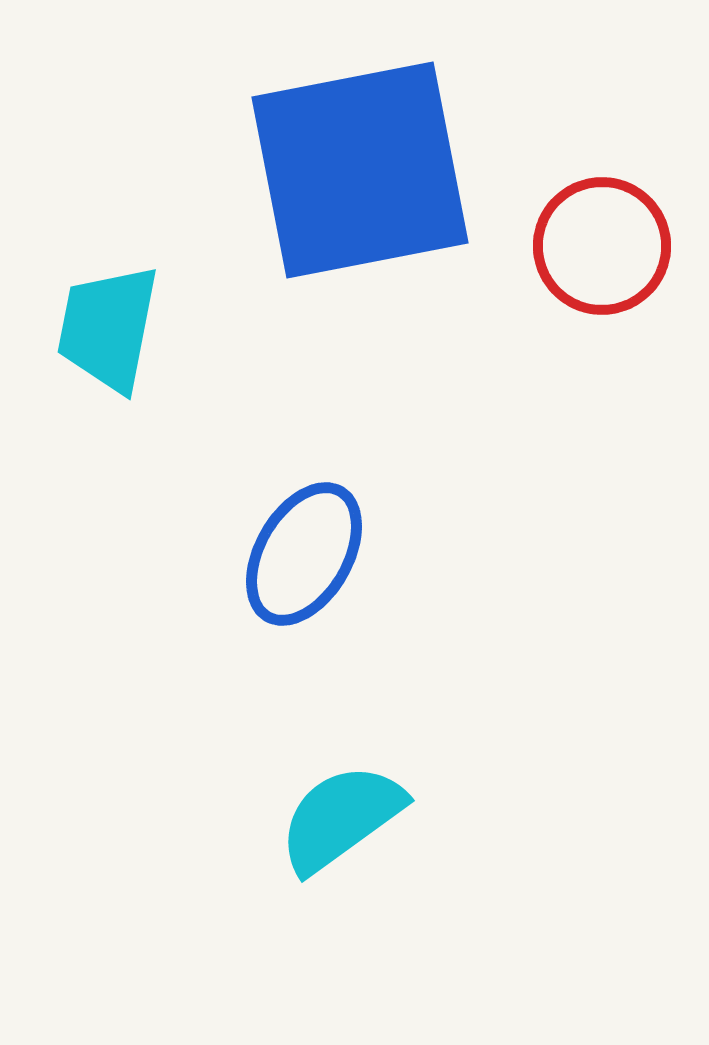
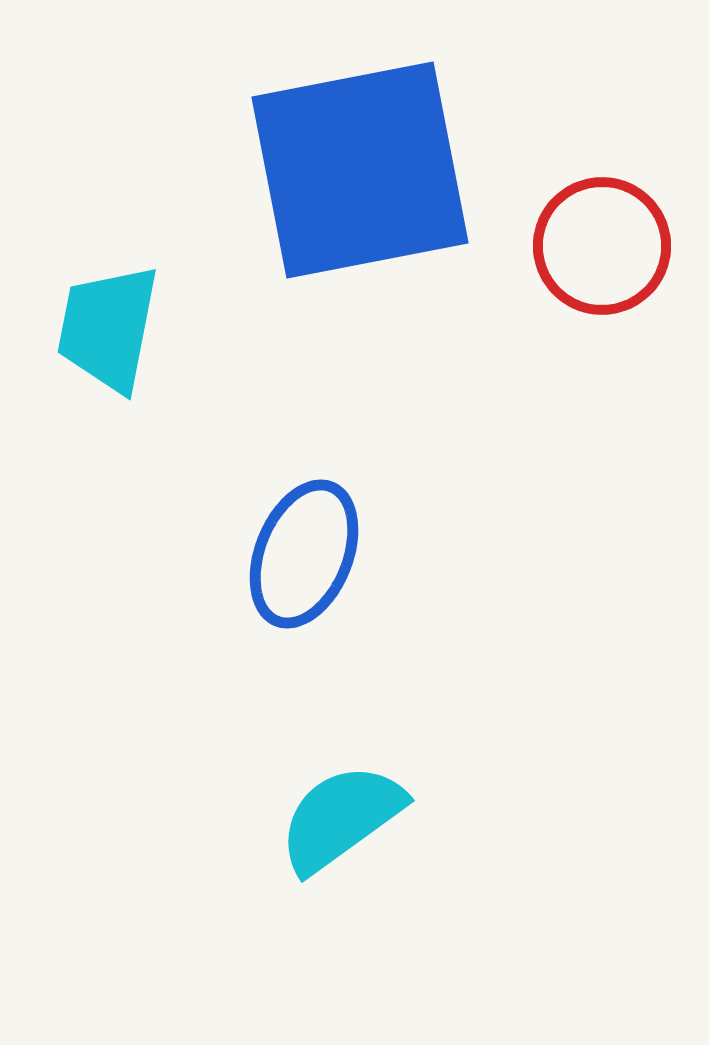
blue ellipse: rotated 8 degrees counterclockwise
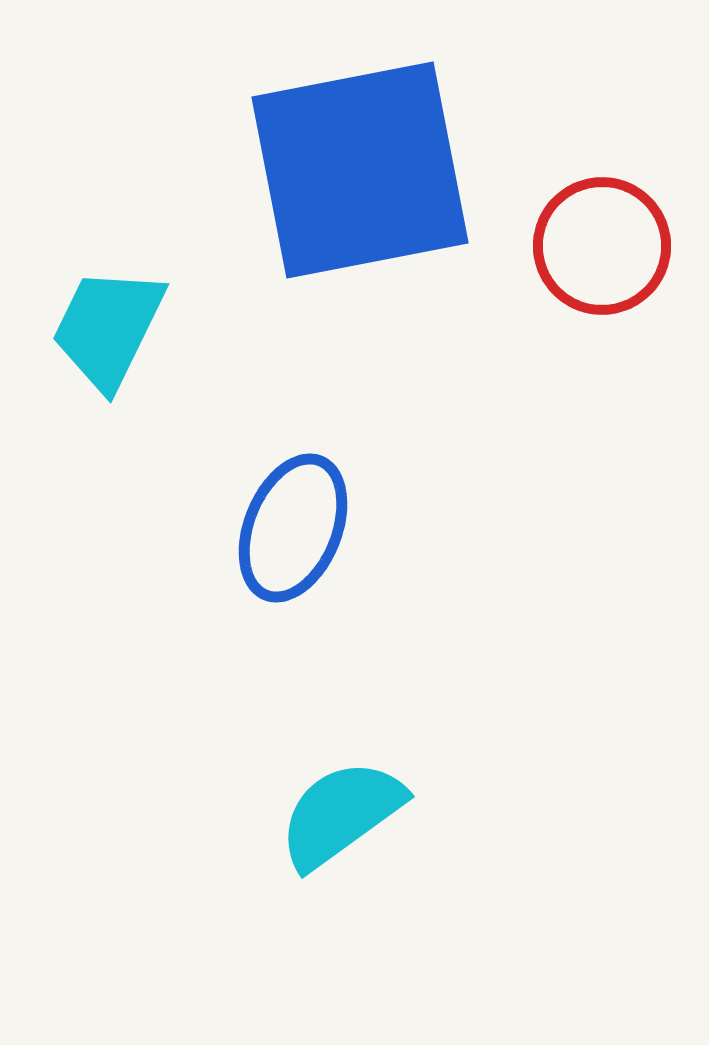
cyan trapezoid: rotated 15 degrees clockwise
blue ellipse: moved 11 px left, 26 px up
cyan semicircle: moved 4 px up
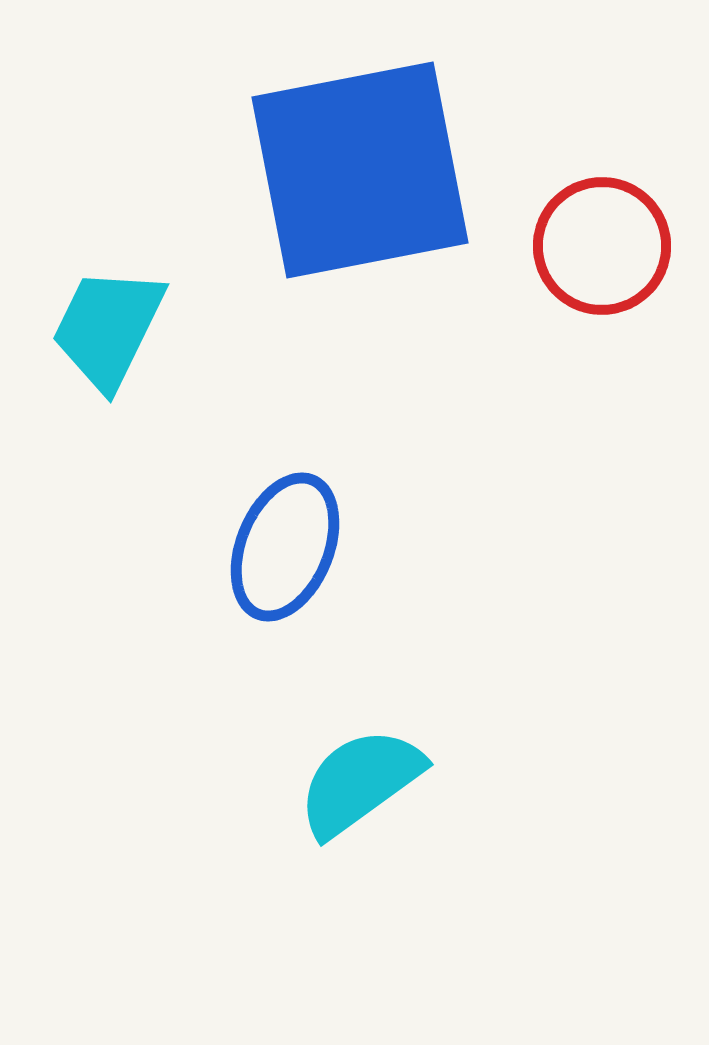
blue ellipse: moved 8 px left, 19 px down
cyan semicircle: moved 19 px right, 32 px up
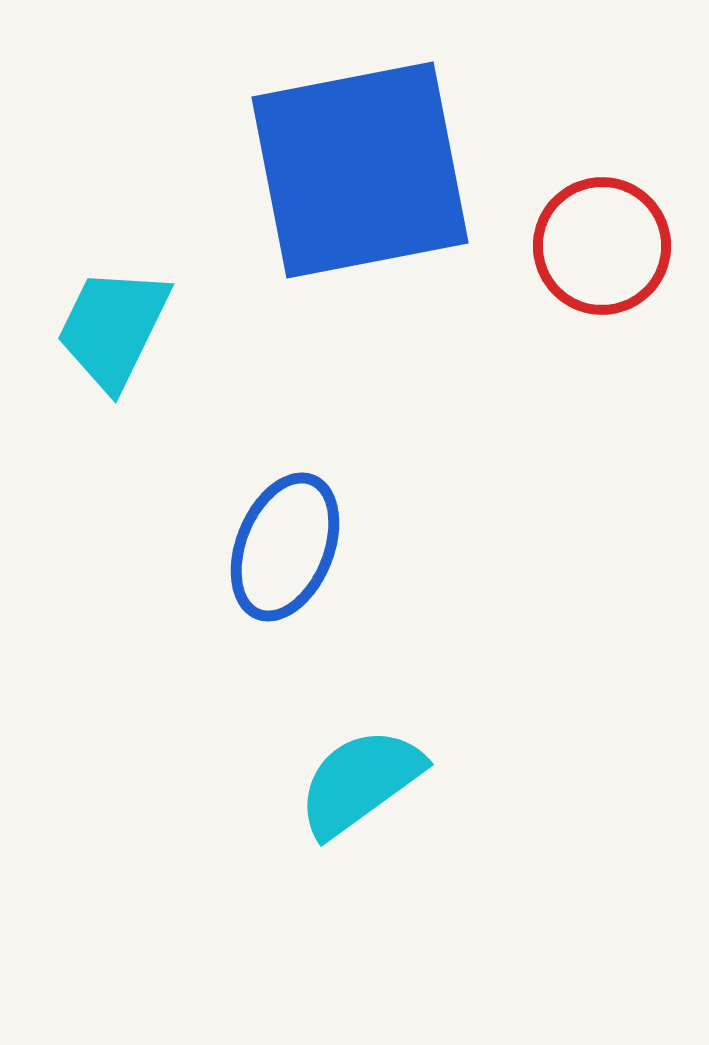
cyan trapezoid: moved 5 px right
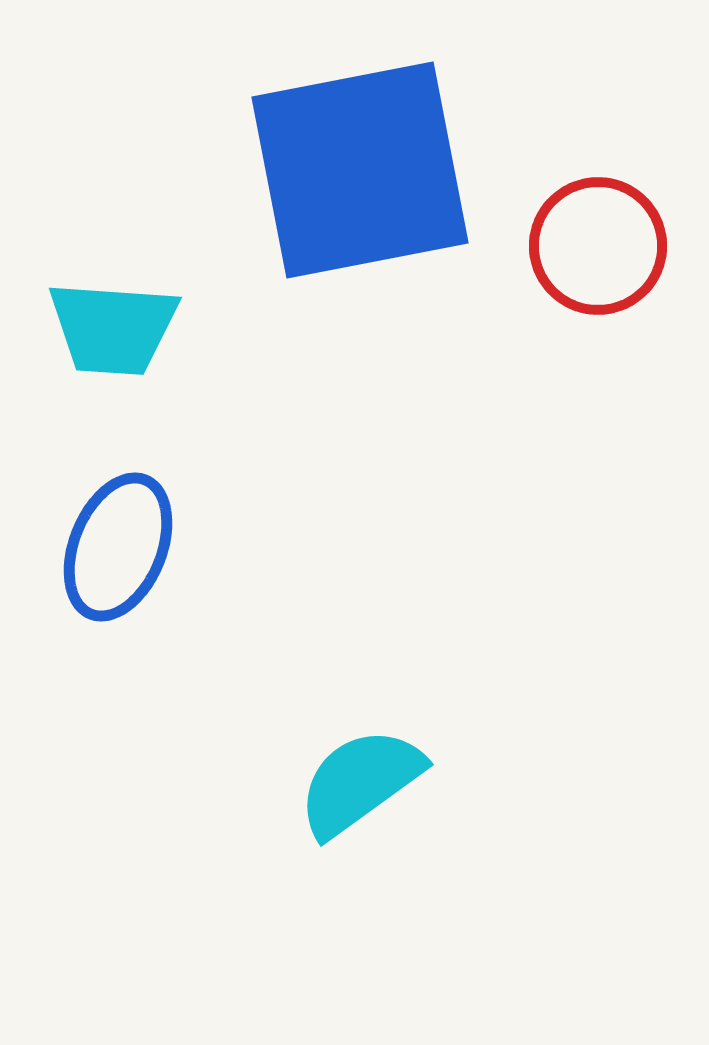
red circle: moved 4 px left
cyan trapezoid: rotated 112 degrees counterclockwise
blue ellipse: moved 167 px left
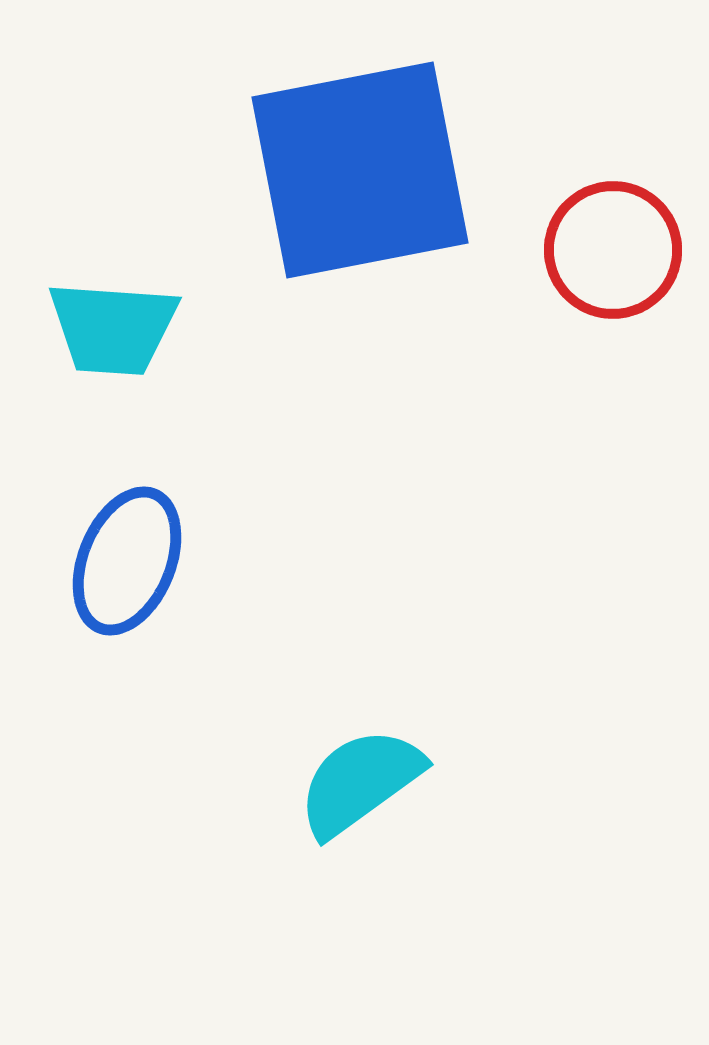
red circle: moved 15 px right, 4 px down
blue ellipse: moved 9 px right, 14 px down
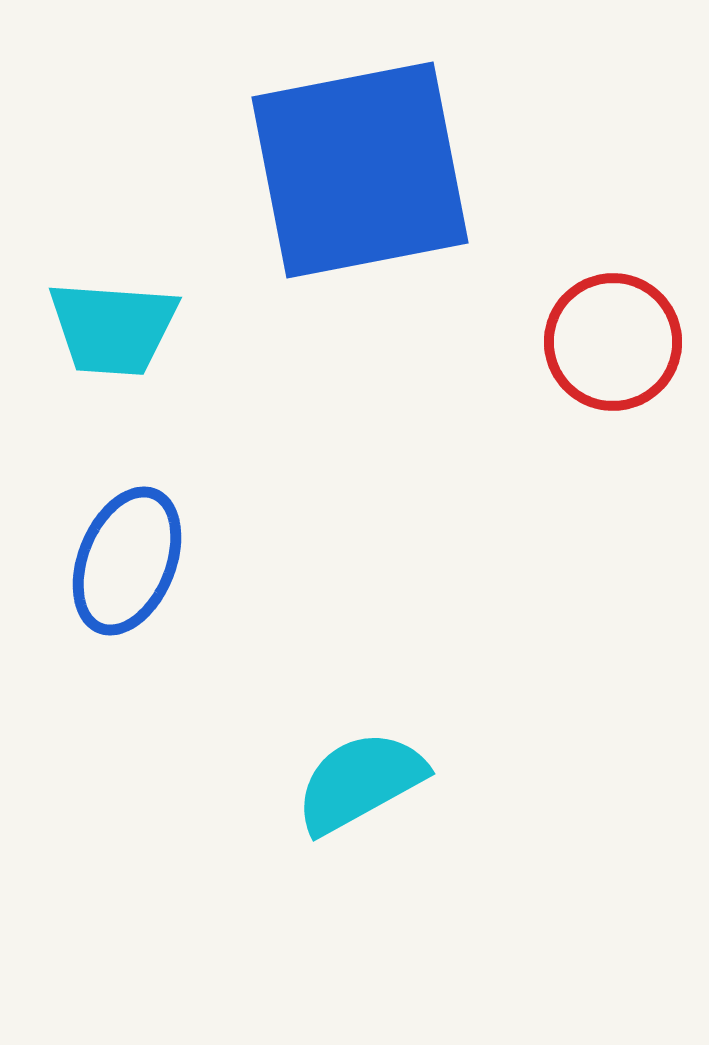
red circle: moved 92 px down
cyan semicircle: rotated 7 degrees clockwise
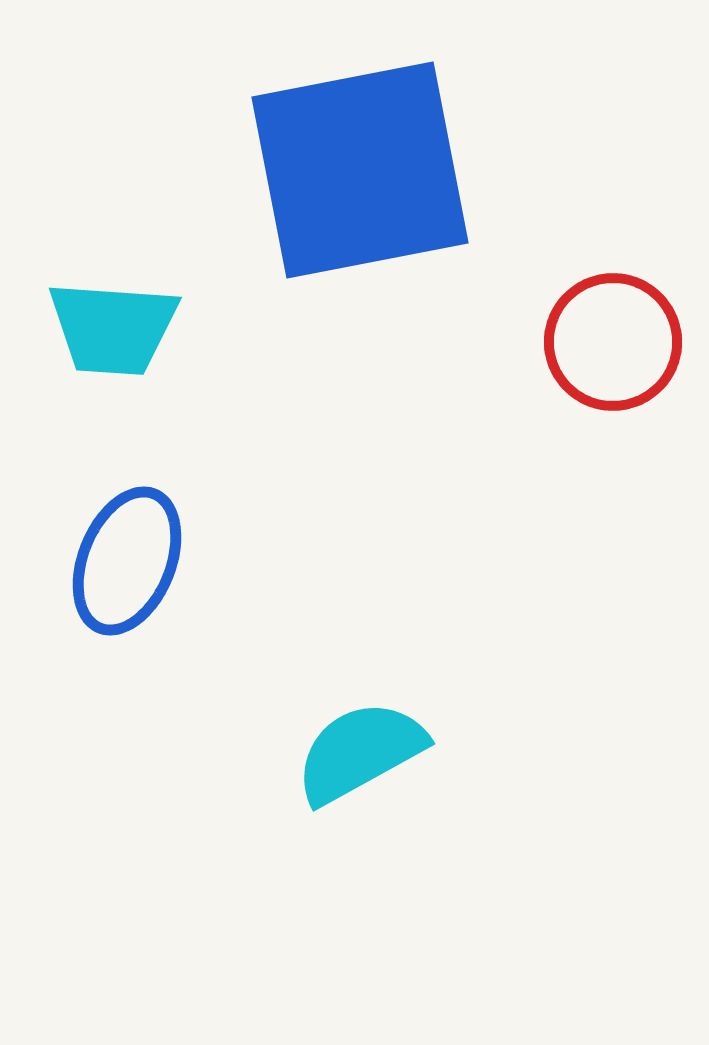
cyan semicircle: moved 30 px up
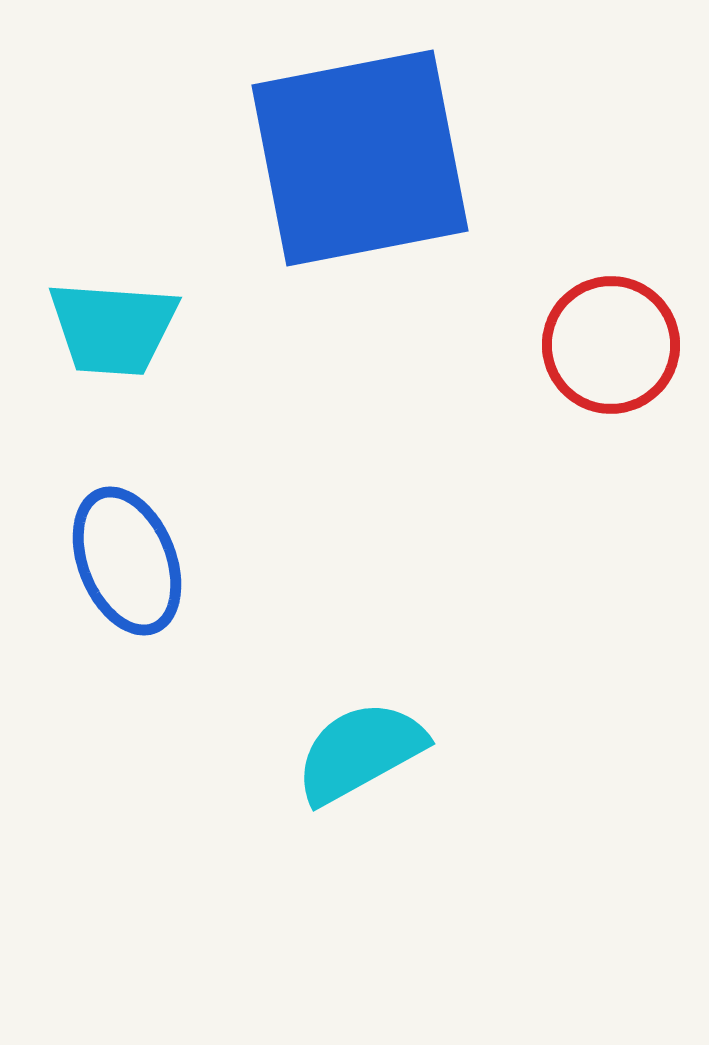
blue square: moved 12 px up
red circle: moved 2 px left, 3 px down
blue ellipse: rotated 44 degrees counterclockwise
